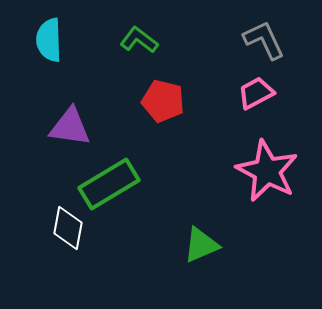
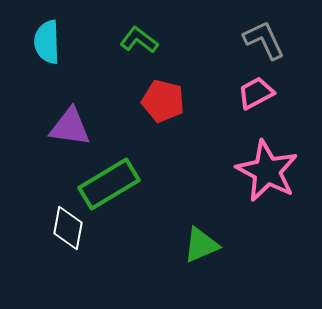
cyan semicircle: moved 2 px left, 2 px down
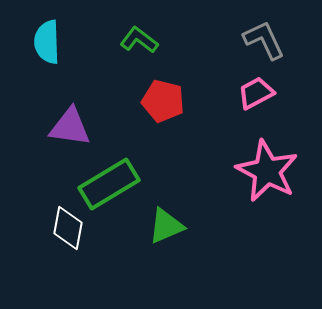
green triangle: moved 35 px left, 19 px up
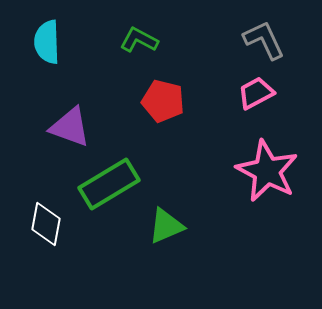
green L-shape: rotated 9 degrees counterclockwise
purple triangle: rotated 12 degrees clockwise
white diamond: moved 22 px left, 4 px up
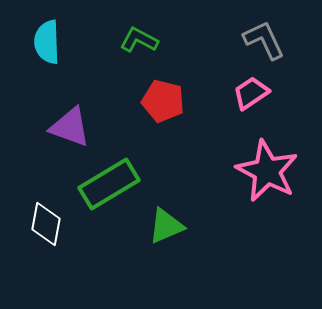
pink trapezoid: moved 5 px left; rotated 6 degrees counterclockwise
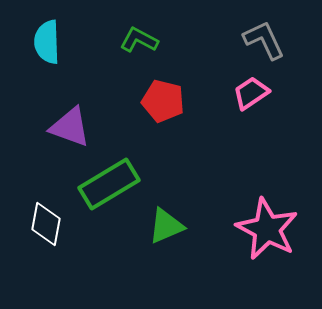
pink star: moved 58 px down
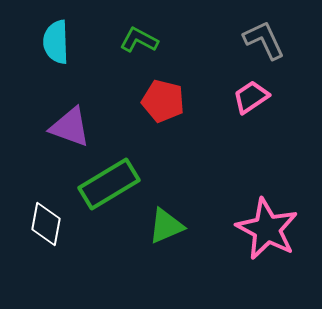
cyan semicircle: moved 9 px right
pink trapezoid: moved 4 px down
